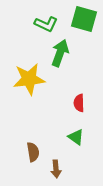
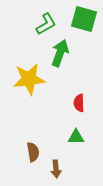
green L-shape: rotated 55 degrees counterclockwise
green triangle: rotated 36 degrees counterclockwise
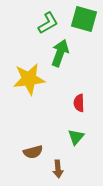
green L-shape: moved 2 px right, 1 px up
green triangle: rotated 48 degrees counterclockwise
brown semicircle: rotated 84 degrees clockwise
brown arrow: moved 2 px right
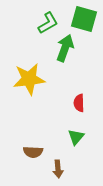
green arrow: moved 5 px right, 5 px up
brown semicircle: rotated 18 degrees clockwise
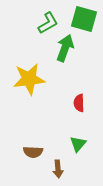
green triangle: moved 2 px right, 7 px down
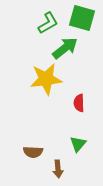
green square: moved 2 px left, 1 px up
green arrow: rotated 32 degrees clockwise
yellow star: moved 17 px right
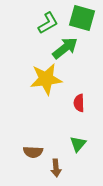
brown arrow: moved 2 px left, 1 px up
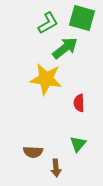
yellow star: rotated 16 degrees clockwise
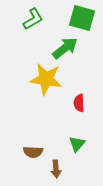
green L-shape: moved 15 px left, 4 px up
green triangle: moved 1 px left
brown arrow: moved 1 px down
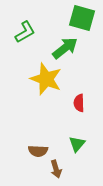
green L-shape: moved 8 px left, 13 px down
yellow star: rotated 12 degrees clockwise
brown semicircle: moved 5 px right, 1 px up
brown arrow: rotated 12 degrees counterclockwise
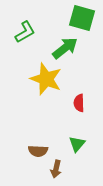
brown arrow: rotated 30 degrees clockwise
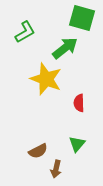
brown semicircle: rotated 30 degrees counterclockwise
